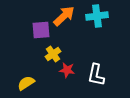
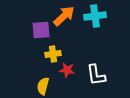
cyan cross: moved 2 px left
yellow cross: rotated 28 degrees clockwise
white L-shape: rotated 20 degrees counterclockwise
yellow semicircle: moved 17 px right, 3 px down; rotated 42 degrees counterclockwise
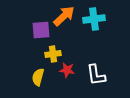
cyan cross: moved 1 px left, 3 px down
yellow semicircle: moved 5 px left, 9 px up
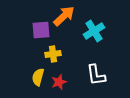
cyan cross: moved 12 px down; rotated 25 degrees counterclockwise
red star: moved 8 px left, 12 px down; rotated 28 degrees counterclockwise
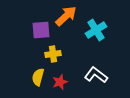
orange arrow: moved 2 px right
cyan cross: moved 2 px right, 1 px up
white L-shape: rotated 135 degrees clockwise
red star: moved 1 px right
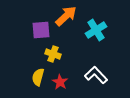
yellow cross: rotated 28 degrees clockwise
white L-shape: rotated 10 degrees clockwise
red star: rotated 21 degrees counterclockwise
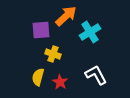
cyan cross: moved 6 px left, 2 px down
white L-shape: rotated 15 degrees clockwise
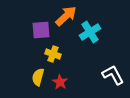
white L-shape: moved 17 px right
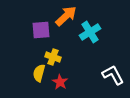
yellow cross: moved 3 px down
yellow semicircle: moved 1 px right, 4 px up
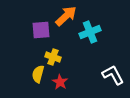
cyan cross: rotated 10 degrees clockwise
yellow semicircle: moved 1 px left, 1 px down
